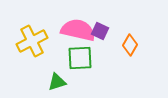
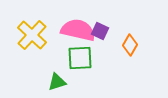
yellow cross: moved 6 px up; rotated 20 degrees counterclockwise
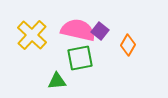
purple square: rotated 12 degrees clockwise
orange diamond: moved 2 px left
green square: rotated 8 degrees counterclockwise
green triangle: moved 1 px up; rotated 12 degrees clockwise
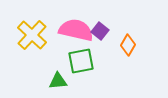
pink semicircle: moved 2 px left
green square: moved 1 px right, 3 px down
green triangle: moved 1 px right
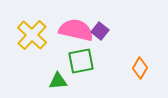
orange diamond: moved 12 px right, 23 px down
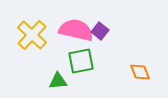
orange diamond: moved 4 px down; rotated 50 degrees counterclockwise
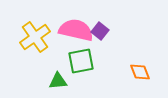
yellow cross: moved 3 px right, 2 px down; rotated 12 degrees clockwise
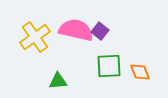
green square: moved 28 px right, 5 px down; rotated 8 degrees clockwise
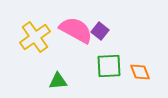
pink semicircle: rotated 16 degrees clockwise
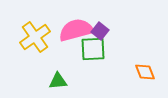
pink semicircle: rotated 44 degrees counterclockwise
green square: moved 16 px left, 17 px up
orange diamond: moved 5 px right
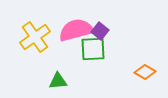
orange diamond: rotated 40 degrees counterclockwise
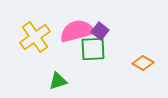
pink semicircle: moved 1 px right, 1 px down
orange diamond: moved 2 px left, 9 px up
green triangle: rotated 12 degrees counterclockwise
